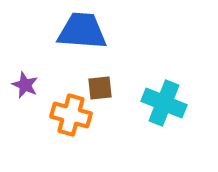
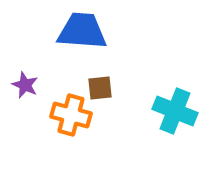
cyan cross: moved 11 px right, 8 px down
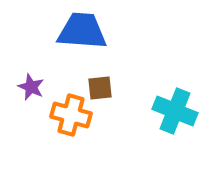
purple star: moved 6 px right, 2 px down
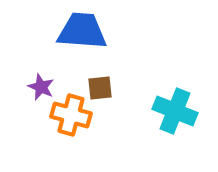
purple star: moved 10 px right
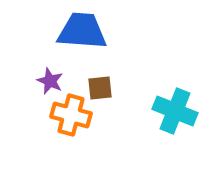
purple star: moved 9 px right, 6 px up
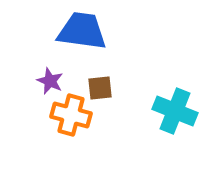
blue trapezoid: rotated 4 degrees clockwise
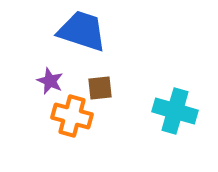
blue trapezoid: rotated 10 degrees clockwise
cyan cross: rotated 6 degrees counterclockwise
orange cross: moved 1 px right, 1 px down
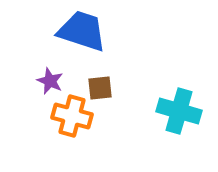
cyan cross: moved 4 px right
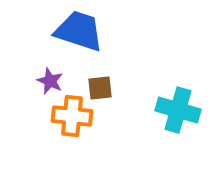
blue trapezoid: moved 3 px left
cyan cross: moved 1 px left, 1 px up
orange cross: rotated 9 degrees counterclockwise
